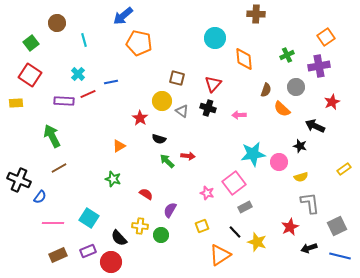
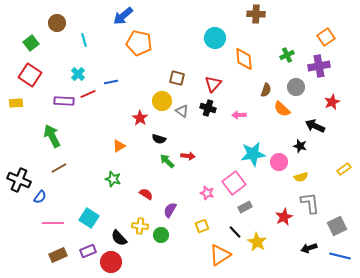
red star at (290, 227): moved 6 px left, 10 px up
yellow star at (257, 242): rotated 12 degrees clockwise
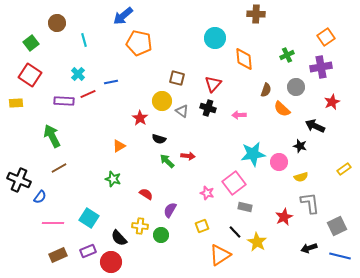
purple cross at (319, 66): moved 2 px right, 1 px down
gray rectangle at (245, 207): rotated 40 degrees clockwise
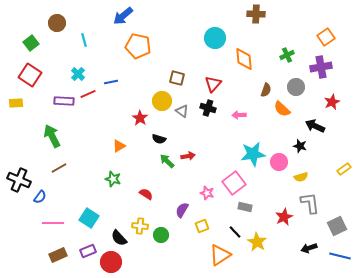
orange pentagon at (139, 43): moved 1 px left, 3 px down
red arrow at (188, 156): rotated 16 degrees counterclockwise
purple semicircle at (170, 210): moved 12 px right
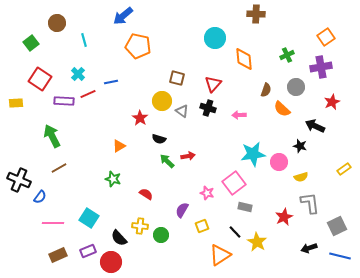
red square at (30, 75): moved 10 px right, 4 px down
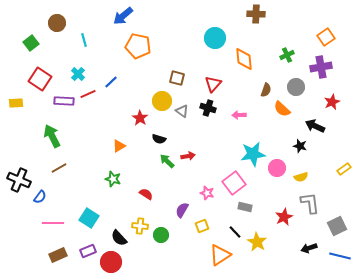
blue line at (111, 82): rotated 32 degrees counterclockwise
pink circle at (279, 162): moved 2 px left, 6 px down
